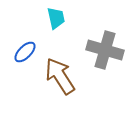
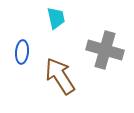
blue ellipse: moved 3 px left; rotated 40 degrees counterclockwise
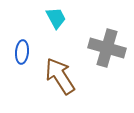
cyan trapezoid: rotated 15 degrees counterclockwise
gray cross: moved 2 px right, 2 px up
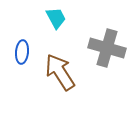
brown arrow: moved 4 px up
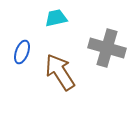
cyan trapezoid: rotated 75 degrees counterclockwise
blue ellipse: rotated 15 degrees clockwise
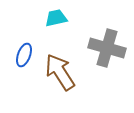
blue ellipse: moved 2 px right, 3 px down
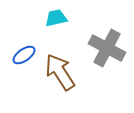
gray cross: rotated 12 degrees clockwise
blue ellipse: rotated 35 degrees clockwise
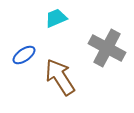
cyan trapezoid: rotated 10 degrees counterclockwise
brown arrow: moved 5 px down
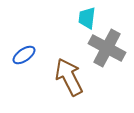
cyan trapezoid: moved 31 px right; rotated 60 degrees counterclockwise
brown arrow: moved 9 px right; rotated 6 degrees clockwise
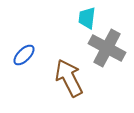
blue ellipse: rotated 10 degrees counterclockwise
brown arrow: moved 1 px down
